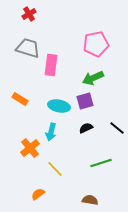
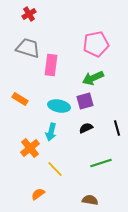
black line: rotated 35 degrees clockwise
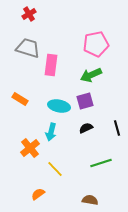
green arrow: moved 2 px left, 3 px up
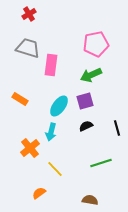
cyan ellipse: rotated 65 degrees counterclockwise
black semicircle: moved 2 px up
orange semicircle: moved 1 px right, 1 px up
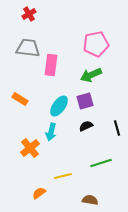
gray trapezoid: rotated 10 degrees counterclockwise
yellow line: moved 8 px right, 7 px down; rotated 60 degrees counterclockwise
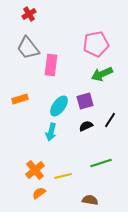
gray trapezoid: rotated 135 degrees counterclockwise
green arrow: moved 11 px right, 1 px up
orange rectangle: rotated 49 degrees counterclockwise
black line: moved 7 px left, 8 px up; rotated 49 degrees clockwise
orange cross: moved 5 px right, 22 px down
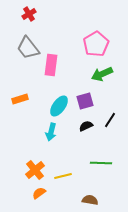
pink pentagon: rotated 20 degrees counterclockwise
green line: rotated 20 degrees clockwise
